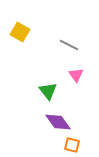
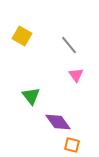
yellow square: moved 2 px right, 4 px down
gray line: rotated 24 degrees clockwise
green triangle: moved 17 px left, 5 px down
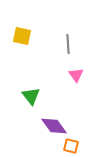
yellow square: rotated 18 degrees counterclockwise
gray line: moved 1 px left, 1 px up; rotated 36 degrees clockwise
purple diamond: moved 4 px left, 4 px down
orange square: moved 1 px left, 1 px down
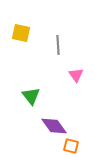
yellow square: moved 1 px left, 3 px up
gray line: moved 10 px left, 1 px down
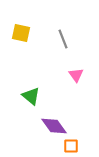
gray line: moved 5 px right, 6 px up; rotated 18 degrees counterclockwise
green triangle: rotated 12 degrees counterclockwise
orange square: rotated 14 degrees counterclockwise
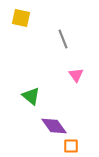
yellow square: moved 15 px up
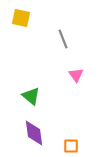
purple diamond: moved 20 px left, 7 px down; rotated 28 degrees clockwise
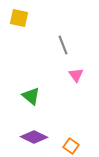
yellow square: moved 2 px left
gray line: moved 6 px down
purple diamond: moved 4 px down; rotated 56 degrees counterclockwise
orange square: rotated 35 degrees clockwise
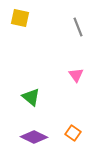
yellow square: moved 1 px right
gray line: moved 15 px right, 18 px up
green triangle: moved 1 px down
orange square: moved 2 px right, 13 px up
